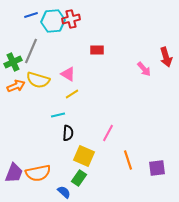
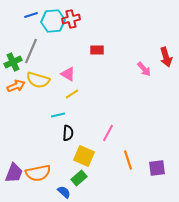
green rectangle: rotated 14 degrees clockwise
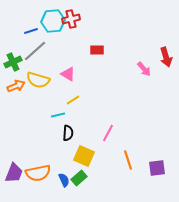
blue line: moved 16 px down
gray line: moved 4 px right; rotated 25 degrees clockwise
yellow line: moved 1 px right, 6 px down
blue semicircle: moved 12 px up; rotated 24 degrees clockwise
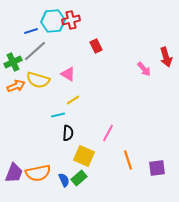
red cross: moved 1 px down
red rectangle: moved 1 px left, 4 px up; rotated 64 degrees clockwise
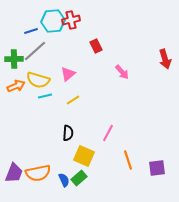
red arrow: moved 1 px left, 2 px down
green cross: moved 1 px right, 3 px up; rotated 24 degrees clockwise
pink arrow: moved 22 px left, 3 px down
pink triangle: rotated 49 degrees clockwise
cyan line: moved 13 px left, 19 px up
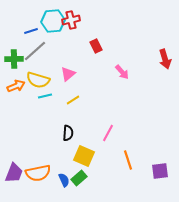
purple square: moved 3 px right, 3 px down
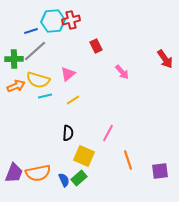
red arrow: rotated 18 degrees counterclockwise
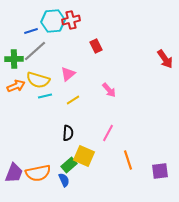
pink arrow: moved 13 px left, 18 px down
green rectangle: moved 10 px left, 13 px up
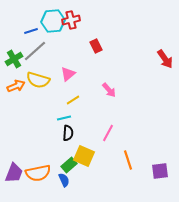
green cross: rotated 30 degrees counterclockwise
cyan line: moved 19 px right, 22 px down
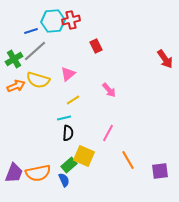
orange line: rotated 12 degrees counterclockwise
